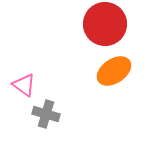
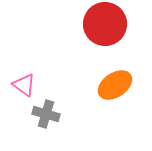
orange ellipse: moved 1 px right, 14 px down
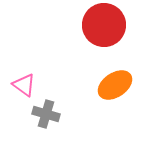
red circle: moved 1 px left, 1 px down
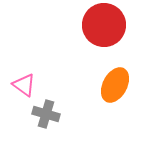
orange ellipse: rotated 28 degrees counterclockwise
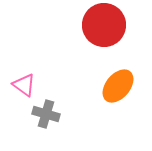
orange ellipse: moved 3 px right, 1 px down; rotated 12 degrees clockwise
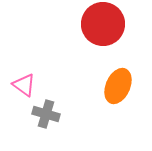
red circle: moved 1 px left, 1 px up
orange ellipse: rotated 16 degrees counterclockwise
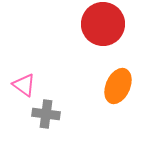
gray cross: rotated 8 degrees counterclockwise
